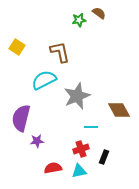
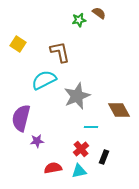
yellow square: moved 1 px right, 3 px up
red cross: rotated 21 degrees counterclockwise
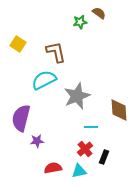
green star: moved 1 px right, 2 px down
brown L-shape: moved 4 px left
brown diamond: rotated 25 degrees clockwise
red cross: moved 4 px right
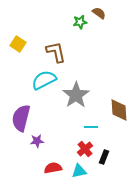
gray star: moved 1 px left, 1 px up; rotated 12 degrees counterclockwise
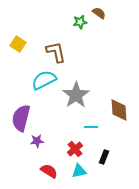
red cross: moved 10 px left
red semicircle: moved 4 px left, 3 px down; rotated 42 degrees clockwise
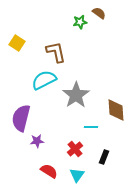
yellow square: moved 1 px left, 1 px up
brown diamond: moved 3 px left
cyan triangle: moved 2 px left, 4 px down; rotated 42 degrees counterclockwise
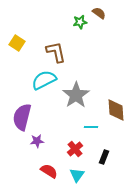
purple semicircle: moved 1 px right, 1 px up
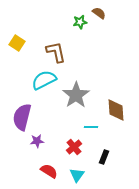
red cross: moved 1 px left, 2 px up
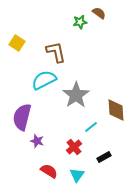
cyan line: rotated 40 degrees counterclockwise
purple star: rotated 24 degrees clockwise
black rectangle: rotated 40 degrees clockwise
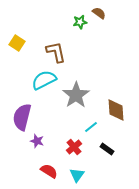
black rectangle: moved 3 px right, 8 px up; rotated 64 degrees clockwise
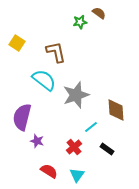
cyan semicircle: rotated 65 degrees clockwise
gray star: rotated 16 degrees clockwise
